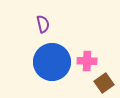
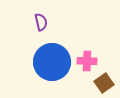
purple semicircle: moved 2 px left, 2 px up
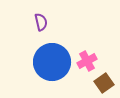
pink cross: rotated 30 degrees counterclockwise
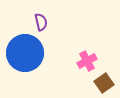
blue circle: moved 27 px left, 9 px up
